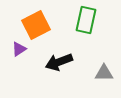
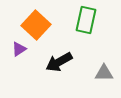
orange square: rotated 20 degrees counterclockwise
black arrow: rotated 8 degrees counterclockwise
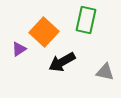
orange square: moved 8 px right, 7 px down
black arrow: moved 3 px right
gray triangle: moved 1 px right, 1 px up; rotated 12 degrees clockwise
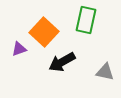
purple triangle: rotated 14 degrees clockwise
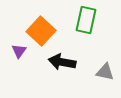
orange square: moved 3 px left, 1 px up
purple triangle: moved 2 px down; rotated 35 degrees counterclockwise
black arrow: rotated 40 degrees clockwise
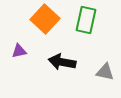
orange square: moved 4 px right, 12 px up
purple triangle: rotated 42 degrees clockwise
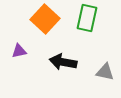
green rectangle: moved 1 px right, 2 px up
black arrow: moved 1 px right
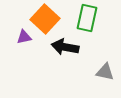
purple triangle: moved 5 px right, 14 px up
black arrow: moved 2 px right, 15 px up
